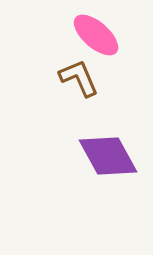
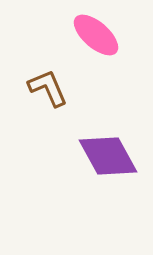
brown L-shape: moved 31 px left, 10 px down
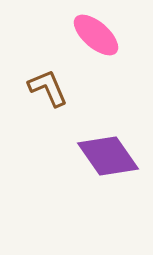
purple diamond: rotated 6 degrees counterclockwise
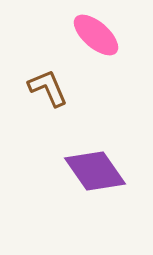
purple diamond: moved 13 px left, 15 px down
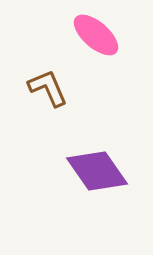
purple diamond: moved 2 px right
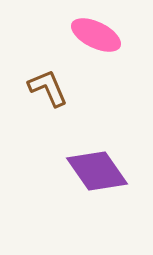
pink ellipse: rotated 15 degrees counterclockwise
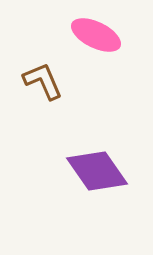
brown L-shape: moved 5 px left, 7 px up
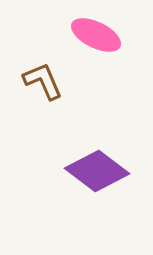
purple diamond: rotated 18 degrees counterclockwise
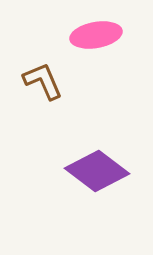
pink ellipse: rotated 36 degrees counterclockwise
